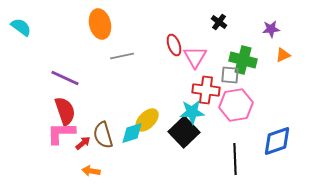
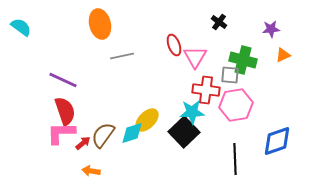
purple line: moved 2 px left, 2 px down
brown semicircle: rotated 52 degrees clockwise
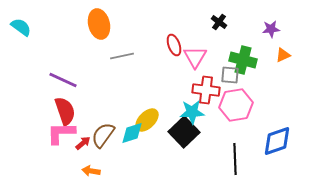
orange ellipse: moved 1 px left
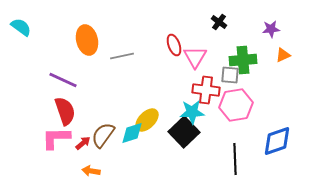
orange ellipse: moved 12 px left, 16 px down
green cross: rotated 20 degrees counterclockwise
pink L-shape: moved 5 px left, 5 px down
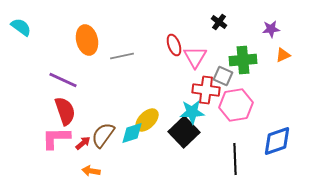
gray square: moved 7 px left, 1 px down; rotated 18 degrees clockwise
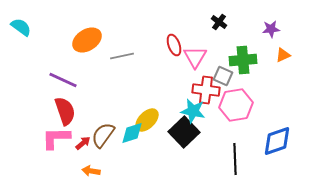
orange ellipse: rotated 72 degrees clockwise
cyan star: moved 1 px right, 1 px up; rotated 15 degrees clockwise
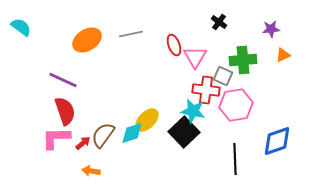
gray line: moved 9 px right, 22 px up
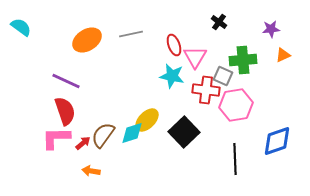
purple line: moved 3 px right, 1 px down
cyan star: moved 21 px left, 35 px up
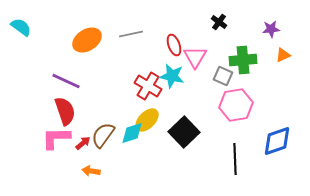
red cross: moved 58 px left, 4 px up; rotated 24 degrees clockwise
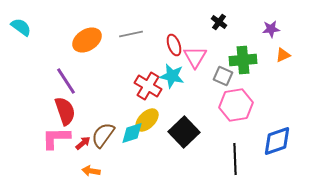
purple line: rotated 32 degrees clockwise
